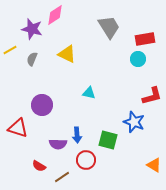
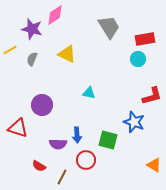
brown line: rotated 28 degrees counterclockwise
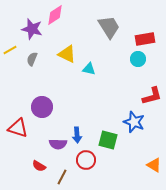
cyan triangle: moved 24 px up
purple circle: moved 2 px down
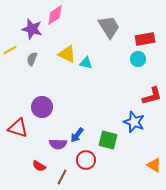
cyan triangle: moved 3 px left, 6 px up
blue arrow: rotated 42 degrees clockwise
